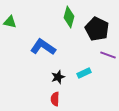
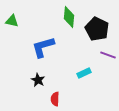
green diamond: rotated 10 degrees counterclockwise
green triangle: moved 2 px right, 1 px up
blue L-shape: rotated 50 degrees counterclockwise
black star: moved 20 px left, 3 px down; rotated 24 degrees counterclockwise
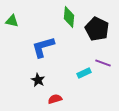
purple line: moved 5 px left, 8 px down
red semicircle: rotated 72 degrees clockwise
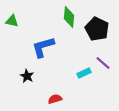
purple line: rotated 21 degrees clockwise
black star: moved 11 px left, 4 px up
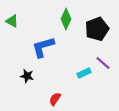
green diamond: moved 3 px left, 2 px down; rotated 20 degrees clockwise
green triangle: rotated 16 degrees clockwise
black pentagon: rotated 25 degrees clockwise
black star: rotated 16 degrees counterclockwise
red semicircle: rotated 40 degrees counterclockwise
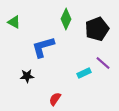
green triangle: moved 2 px right, 1 px down
black star: rotated 16 degrees counterclockwise
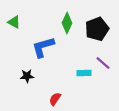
green diamond: moved 1 px right, 4 px down
cyan rectangle: rotated 24 degrees clockwise
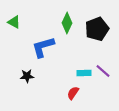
purple line: moved 8 px down
red semicircle: moved 18 px right, 6 px up
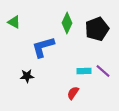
cyan rectangle: moved 2 px up
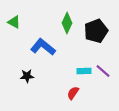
black pentagon: moved 1 px left, 2 px down
blue L-shape: rotated 55 degrees clockwise
